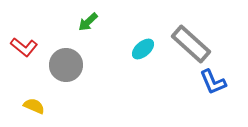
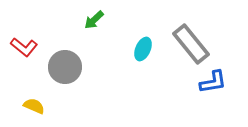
green arrow: moved 6 px right, 2 px up
gray rectangle: rotated 9 degrees clockwise
cyan ellipse: rotated 25 degrees counterclockwise
gray circle: moved 1 px left, 2 px down
blue L-shape: rotated 76 degrees counterclockwise
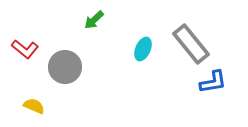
red L-shape: moved 1 px right, 2 px down
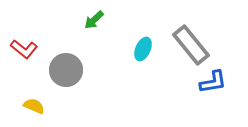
gray rectangle: moved 1 px down
red L-shape: moved 1 px left
gray circle: moved 1 px right, 3 px down
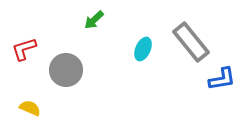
gray rectangle: moved 3 px up
red L-shape: rotated 124 degrees clockwise
blue L-shape: moved 9 px right, 3 px up
yellow semicircle: moved 4 px left, 2 px down
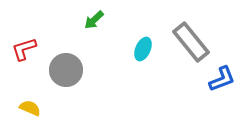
blue L-shape: rotated 12 degrees counterclockwise
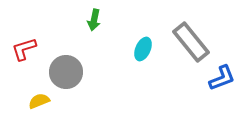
green arrow: rotated 35 degrees counterclockwise
gray circle: moved 2 px down
blue L-shape: moved 1 px up
yellow semicircle: moved 9 px right, 7 px up; rotated 45 degrees counterclockwise
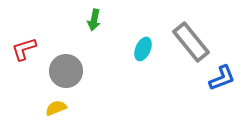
gray circle: moved 1 px up
yellow semicircle: moved 17 px right, 7 px down
